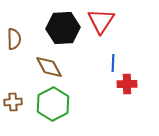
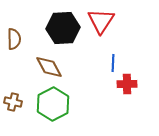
brown cross: rotated 18 degrees clockwise
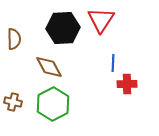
red triangle: moved 1 px up
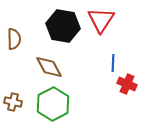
black hexagon: moved 2 px up; rotated 12 degrees clockwise
red cross: rotated 24 degrees clockwise
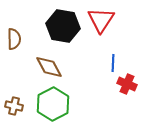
brown cross: moved 1 px right, 4 px down
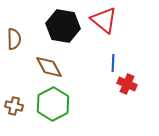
red triangle: moved 3 px right; rotated 24 degrees counterclockwise
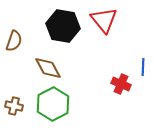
red triangle: rotated 12 degrees clockwise
brown semicircle: moved 2 px down; rotated 20 degrees clockwise
blue line: moved 30 px right, 4 px down
brown diamond: moved 1 px left, 1 px down
red cross: moved 6 px left
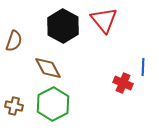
black hexagon: rotated 20 degrees clockwise
red cross: moved 2 px right, 1 px up
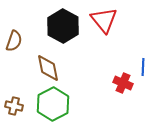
brown diamond: rotated 16 degrees clockwise
